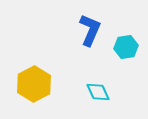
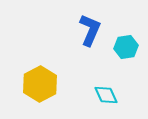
yellow hexagon: moved 6 px right
cyan diamond: moved 8 px right, 3 px down
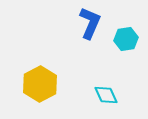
blue L-shape: moved 7 px up
cyan hexagon: moved 8 px up
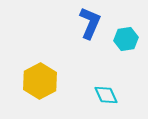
yellow hexagon: moved 3 px up
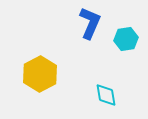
yellow hexagon: moved 7 px up
cyan diamond: rotated 15 degrees clockwise
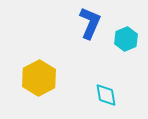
cyan hexagon: rotated 15 degrees counterclockwise
yellow hexagon: moved 1 px left, 4 px down
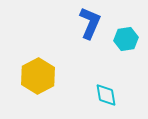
cyan hexagon: rotated 15 degrees clockwise
yellow hexagon: moved 1 px left, 2 px up
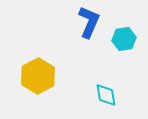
blue L-shape: moved 1 px left, 1 px up
cyan hexagon: moved 2 px left
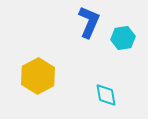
cyan hexagon: moved 1 px left, 1 px up
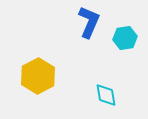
cyan hexagon: moved 2 px right
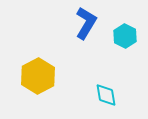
blue L-shape: moved 3 px left, 1 px down; rotated 8 degrees clockwise
cyan hexagon: moved 2 px up; rotated 25 degrees counterclockwise
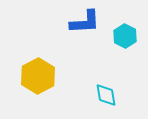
blue L-shape: moved 1 px left, 1 px up; rotated 56 degrees clockwise
